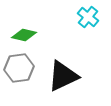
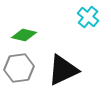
black triangle: moved 6 px up
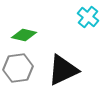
gray hexagon: moved 1 px left
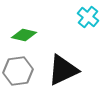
gray hexagon: moved 3 px down
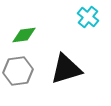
green diamond: rotated 20 degrees counterclockwise
black triangle: moved 3 px right, 1 px up; rotated 8 degrees clockwise
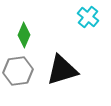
green diamond: rotated 60 degrees counterclockwise
black triangle: moved 4 px left, 1 px down
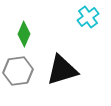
cyan cross: rotated 15 degrees clockwise
green diamond: moved 1 px up
